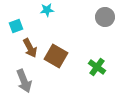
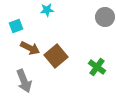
brown arrow: rotated 36 degrees counterclockwise
brown square: rotated 20 degrees clockwise
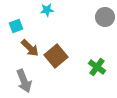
brown arrow: rotated 18 degrees clockwise
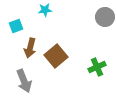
cyan star: moved 2 px left
brown arrow: rotated 60 degrees clockwise
green cross: rotated 30 degrees clockwise
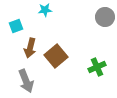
gray arrow: moved 2 px right
